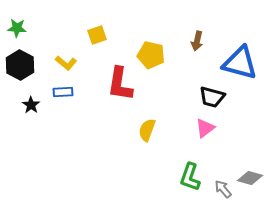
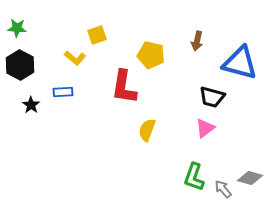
yellow L-shape: moved 9 px right, 5 px up
red L-shape: moved 4 px right, 3 px down
green L-shape: moved 4 px right
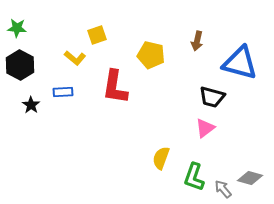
red L-shape: moved 9 px left
yellow semicircle: moved 14 px right, 28 px down
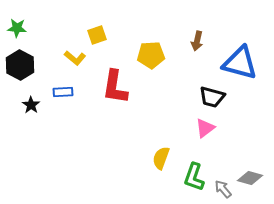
yellow pentagon: rotated 16 degrees counterclockwise
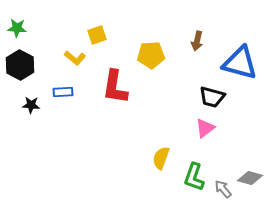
black star: rotated 30 degrees counterclockwise
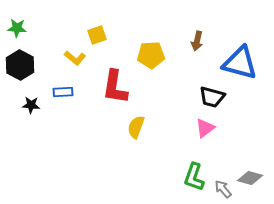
yellow semicircle: moved 25 px left, 31 px up
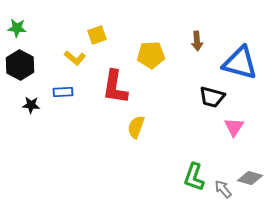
brown arrow: rotated 18 degrees counterclockwise
pink triangle: moved 29 px right, 1 px up; rotated 20 degrees counterclockwise
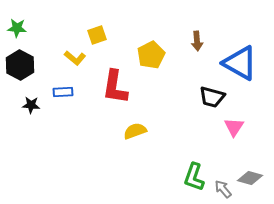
yellow pentagon: rotated 24 degrees counterclockwise
blue triangle: rotated 15 degrees clockwise
yellow semicircle: moved 1 px left, 4 px down; rotated 50 degrees clockwise
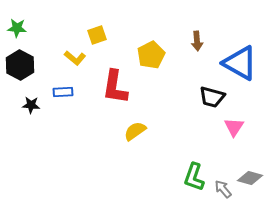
yellow semicircle: rotated 15 degrees counterclockwise
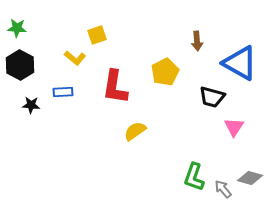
yellow pentagon: moved 14 px right, 17 px down
